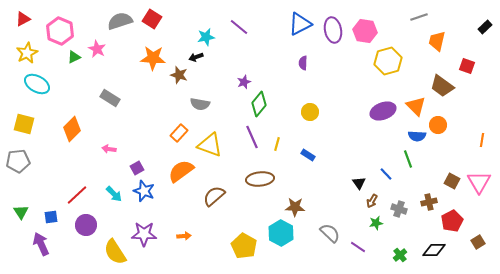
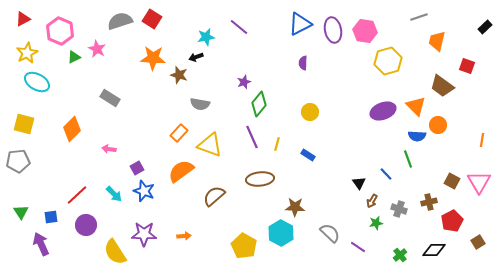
cyan ellipse at (37, 84): moved 2 px up
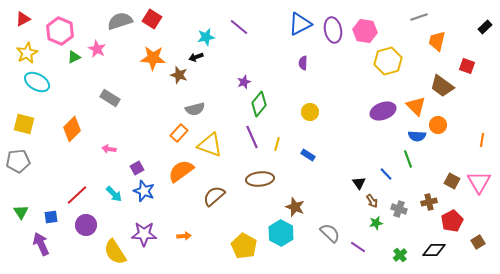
gray semicircle at (200, 104): moved 5 px left, 5 px down; rotated 24 degrees counterclockwise
brown arrow at (372, 201): rotated 64 degrees counterclockwise
brown star at (295, 207): rotated 18 degrees clockwise
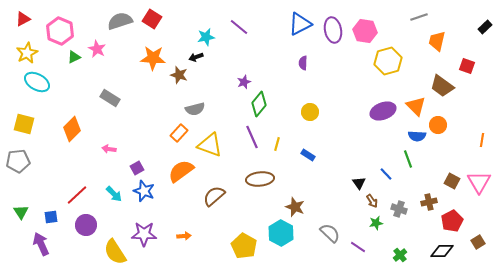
black diamond at (434, 250): moved 8 px right, 1 px down
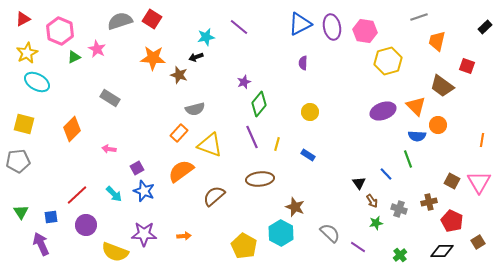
purple ellipse at (333, 30): moved 1 px left, 3 px up
red pentagon at (452, 221): rotated 20 degrees counterclockwise
yellow semicircle at (115, 252): rotated 36 degrees counterclockwise
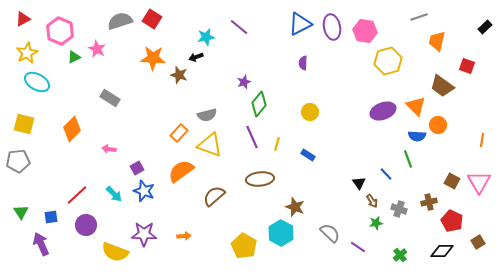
gray semicircle at (195, 109): moved 12 px right, 6 px down
